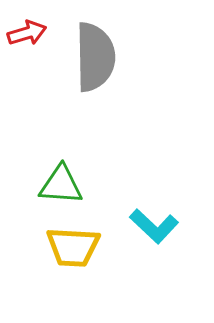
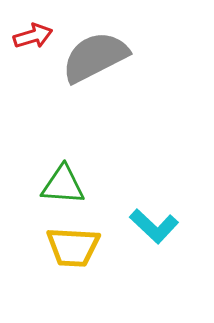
red arrow: moved 6 px right, 3 px down
gray semicircle: rotated 116 degrees counterclockwise
green triangle: moved 2 px right
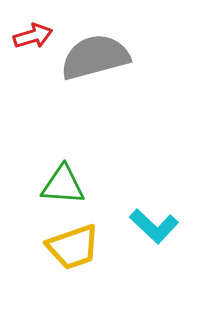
gray semicircle: rotated 12 degrees clockwise
yellow trapezoid: rotated 22 degrees counterclockwise
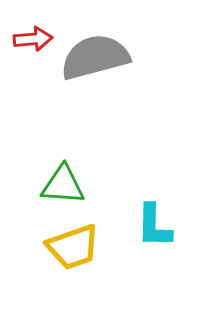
red arrow: moved 3 px down; rotated 12 degrees clockwise
cyan L-shape: rotated 48 degrees clockwise
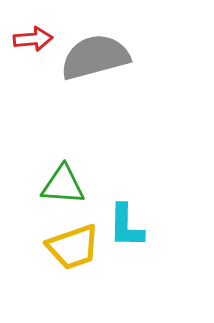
cyan L-shape: moved 28 px left
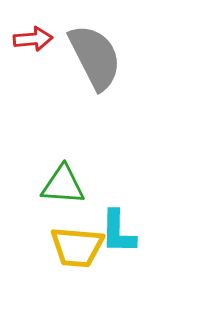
gray semicircle: rotated 78 degrees clockwise
cyan L-shape: moved 8 px left, 6 px down
yellow trapezoid: moved 4 px right; rotated 24 degrees clockwise
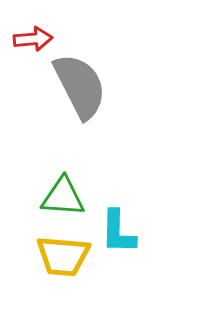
gray semicircle: moved 15 px left, 29 px down
green triangle: moved 12 px down
yellow trapezoid: moved 14 px left, 9 px down
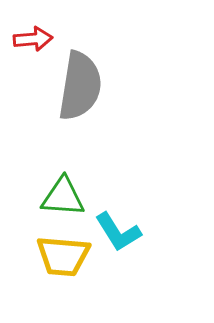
gray semicircle: rotated 36 degrees clockwise
cyan L-shape: rotated 33 degrees counterclockwise
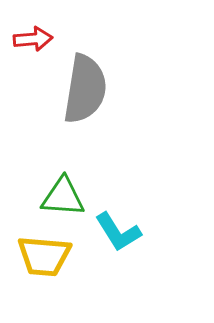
gray semicircle: moved 5 px right, 3 px down
yellow trapezoid: moved 19 px left
